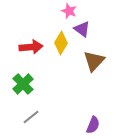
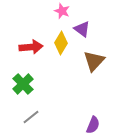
pink star: moved 7 px left
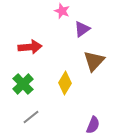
purple triangle: rotated 48 degrees clockwise
yellow diamond: moved 4 px right, 40 px down
red arrow: moved 1 px left
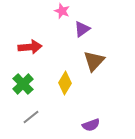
purple semicircle: moved 2 px left; rotated 48 degrees clockwise
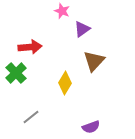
green cross: moved 7 px left, 11 px up
purple semicircle: moved 2 px down
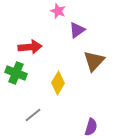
pink star: moved 4 px left
purple triangle: moved 5 px left, 1 px down
green cross: rotated 25 degrees counterclockwise
yellow diamond: moved 7 px left
gray line: moved 2 px right, 2 px up
purple semicircle: rotated 54 degrees counterclockwise
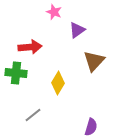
pink star: moved 4 px left, 1 px down
green cross: rotated 15 degrees counterclockwise
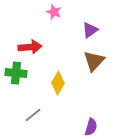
purple triangle: moved 13 px right
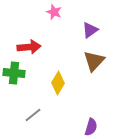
red arrow: moved 1 px left
green cross: moved 2 px left
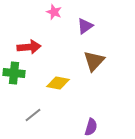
purple triangle: moved 5 px left, 4 px up
yellow diamond: rotated 70 degrees clockwise
